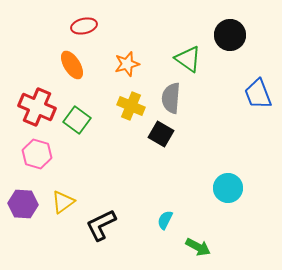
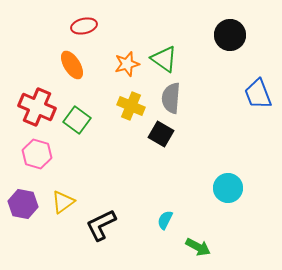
green triangle: moved 24 px left
purple hexagon: rotated 8 degrees clockwise
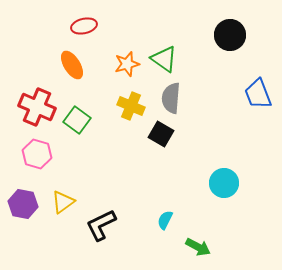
cyan circle: moved 4 px left, 5 px up
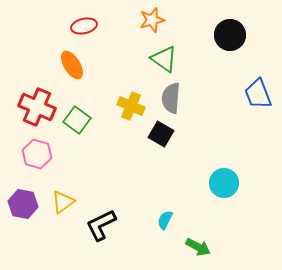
orange star: moved 25 px right, 44 px up
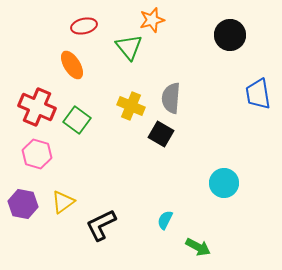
green triangle: moved 35 px left, 12 px up; rotated 16 degrees clockwise
blue trapezoid: rotated 12 degrees clockwise
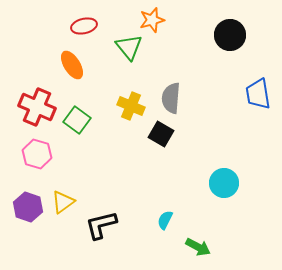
purple hexagon: moved 5 px right, 3 px down; rotated 8 degrees clockwise
black L-shape: rotated 12 degrees clockwise
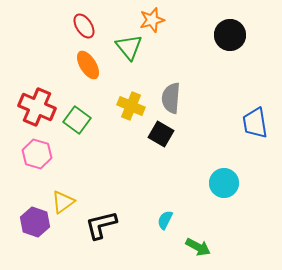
red ellipse: rotated 70 degrees clockwise
orange ellipse: moved 16 px right
blue trapezoid: moved 3 px left, 29 px down
purple hexagon: moved 7 px right, 15 px down
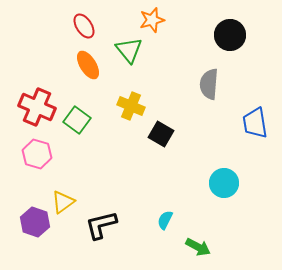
green triangle: moved 3 px down
gray semicircle: moved 38 px right, 14 px up
